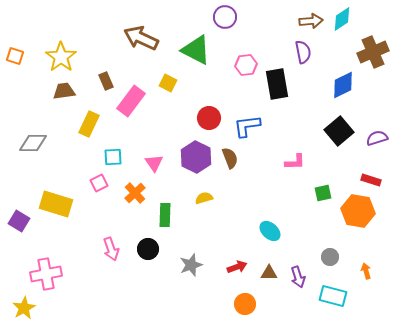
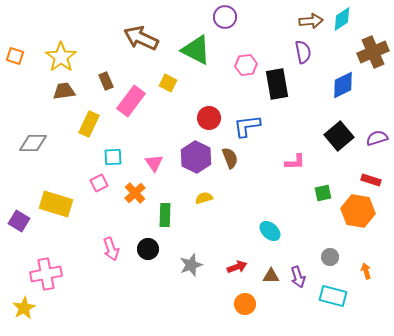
black square at (339, 131): moved 5 px down
brown triangle at (269, 273): moved 2 px right, 3 px down
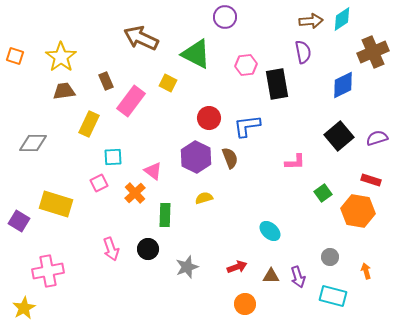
green triangle at (196, 50): moved 4 px down
pink triangle at (154, 163): moved 1 px left, 8 px down; rotated 18 degrees counterclockwise
green square at (323, 193): rotated 24 degrees counterclockwise
gray star at (191, 265): moved 4 px left, 2 px down
pink cross at (46, 274): moved 2 px right, 3 px up
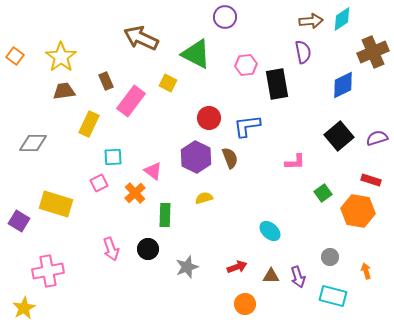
orange square at (15, 56): rotated 18 degrees clockwise
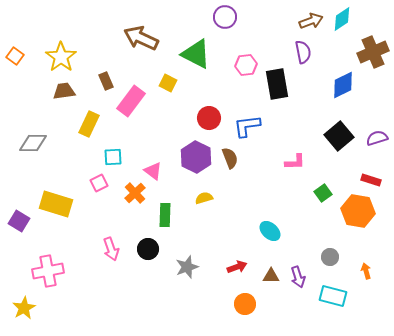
brown arrow at (311, 21): rotated 15 degrees counterclockwise
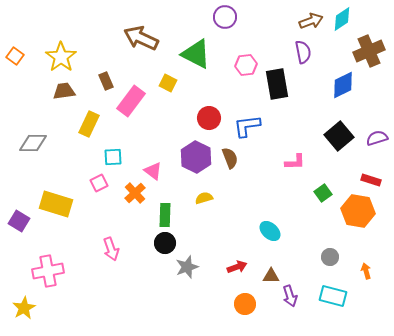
brown cross at (373, 52): moved 4 px left, 1 px up
black circle at (148, 249): moved 17 px right, 6 px up
purple arrow at (298, 277): moved 8 px left, 19 px down
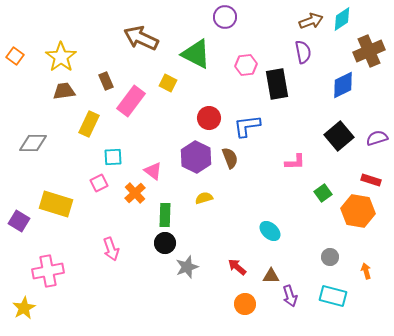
red arrow at (237, 267): rotated 120 degrees counterclockwise
